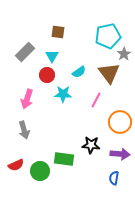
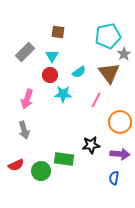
red circle: moved 3 px right
black star: rotated 12 degrees counterclockwise
green circle: moved 1 px right
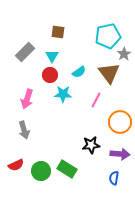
green rectangle: moved 3 px right, 10 px down; rotated 24 degrees clockwise
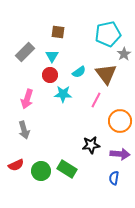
cyan pentagon: moved 2 px up
brown triangle: moved 3 px left, 1 px down
orange circle: moved 1 px up
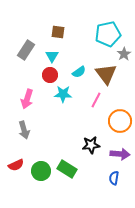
gray rectangle: moved 1 px right, 2 px up; rotated 12 degrees counterclockwise
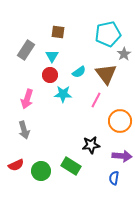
purple arrow: moved 2 px right, 2 px down
green rectangle: moved 4 px right, 3 px up
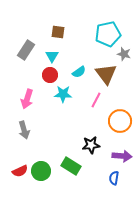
gray star: rotated 24 degrees counterclockwise
red semicircle: moved 4 px right, 6 px down
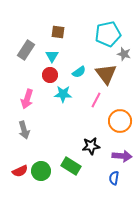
black star: moved 1 px down
